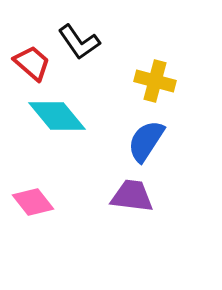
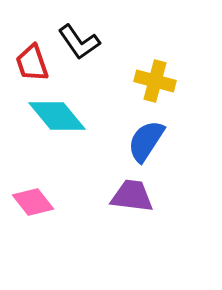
red trapezoid: rotated 150 degrees counterclockwise
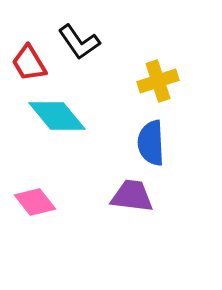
red trapezoid: moved 3 px left; rotated 12 degrees counterclockwise
yellow cross: moved 3 px right; rotated 33 degrees counterclockwise
blue semicircle: moved 5 px right, 2 px down; rotated 36 degrees counterclockwise
pink diamond: moved 2 px right
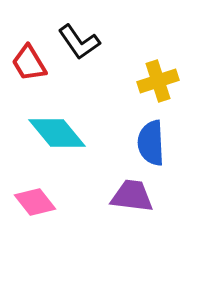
cyan diamond: moved 17 px down
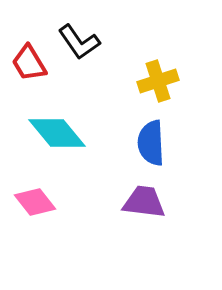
purple trapezoid: moved 12 px right, 6 px down
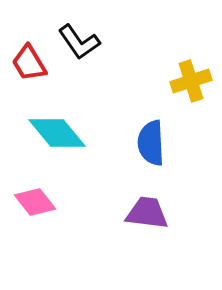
yellow cross: moved 33 px right
purple trapezoid: moved 3 px right, 11 px down
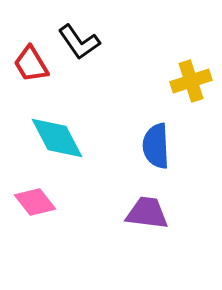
red trapezoid: moved 2 px right, 1 px down
cyan diamond: moved 5 px down; rotated 12 degrees clockwise
blue semicircle: moved 5 px right, 3 px down
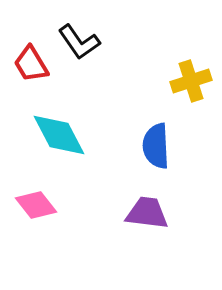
cyan diamond: moved 2 px right, 3 px up
pink diamond: moved 1 px right, 3 px down
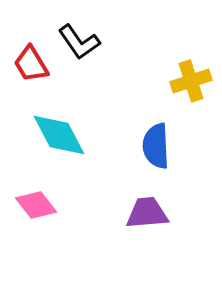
purple trapezoid: rotated 12 degrees counterclockwise
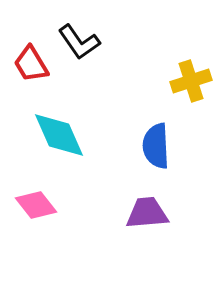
cyan diamond: rotated 4 degrees clockwise
